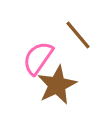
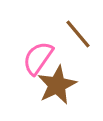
brown line: moved 1 px up
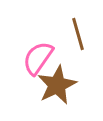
brown line: rotated 24 degrees clockwise
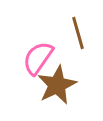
brown line: moved 1 px up
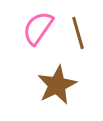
pink semicircle: moved 30 px up
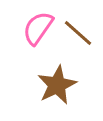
brown line: rotated 32 degrees counterclockwise
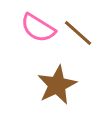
pink semicircle: rotated 93 degrees counterclockwise
